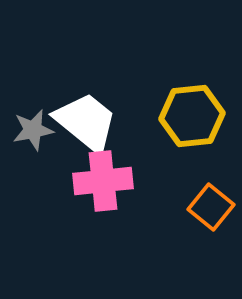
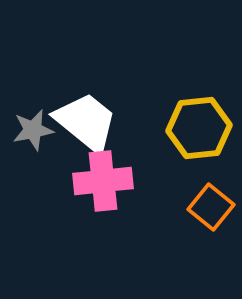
yellow hexagon: moved 7 px right, 12 px down
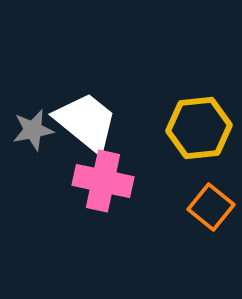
pink cross: rotated 18 degrees clockwise
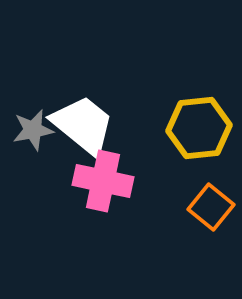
white trapezoid: moved 3 px left, 3 px down
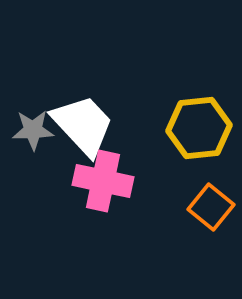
white trapezoid: rotated 8 degrees clockwise
gray star: rotated 9 degrees clockwise
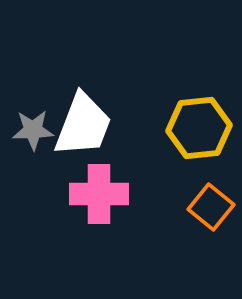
white trapezoid: rotated 64 degrees clockwise
pink cross: moved 4 px left, 13 px down; rotated 12 degrees counterclockwise
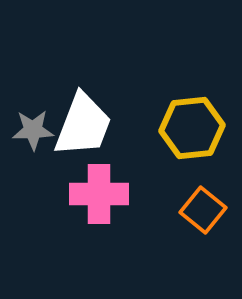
yellow hexagon: moved 7 px left
orange square: moved 8 px left, 3 px down
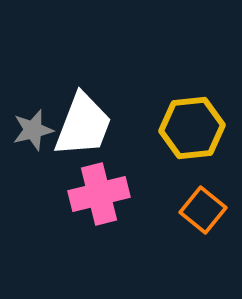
gray star: rotated 12 degrees counterclockwise
pink cross: rotated 14 degrees counterclockwise
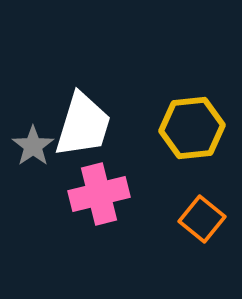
white trapezoid: rotated 4 degrees counterclockwise
gray star: moved 16 px down; rotated 21 degrees counterclockwise
orange square: moved 1 px left, 9 px down
